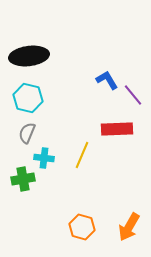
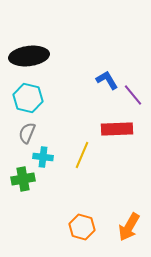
cyan cross: moved 1 px left, 1 px up
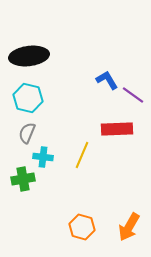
purple line: rotated 15 degrees counterclockwise
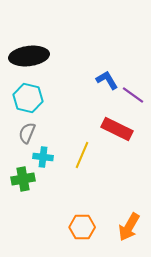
red rectangle: rotated 28 degrees clockwise
orange hexagon: rotated 15 degrees counterclockwise
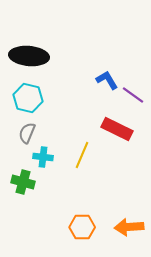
black ellipse: rotated 12 degrees clockwise
green cross: moved 3 px down; rotated 25 degrees clockwise
orange arrow: rotated 56 degrees clockwise
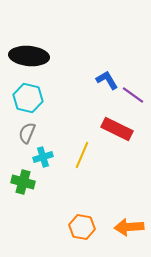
cyan cross: rotated 24 degrees counterclockwise
orange hexagon: rotated 10 degrees clockwise
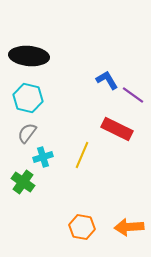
gray semicircle: rotated 15 degrees clockwise
green cross: rotated 20 degrees clockwise
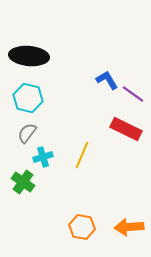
purple line: moved 1 px up
red rectangle: moved 9 px right
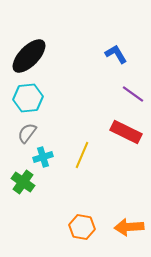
black ellipse: rotated 51 degrees counterclockwise
blue L-shape: moved 9 px right, 26 px up
cyan hexagon: rotated 20 degrees counterclockwise
red rectangle: moved 3 px down
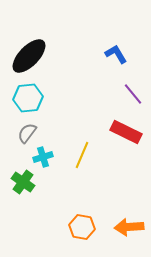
purple line: rotated 15 degrees clockwise
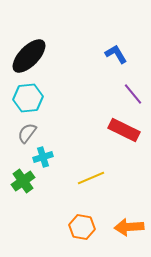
red rectangle: moved 2 px left, 2 px up
yellow line: moved 9 px right, 23 px down; rotated 44 degrees clockwise
green cross: moved 1 px up; rotated 20 degrees clockwise
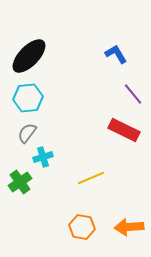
green cross: moved 3 px left, 1 px down
